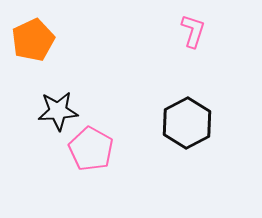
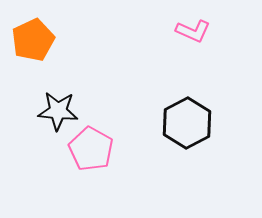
pink L-shape: rotated 96 degrees clockwise
black star: rotated 9 degrees clockwise
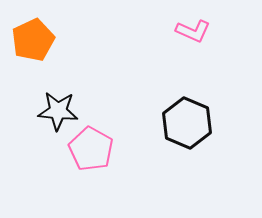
black hexagon: rotated 9 degrees counterclockwise
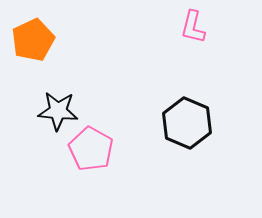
pink L-shape: moved 4 px up; rotated 80 degrees clockwise
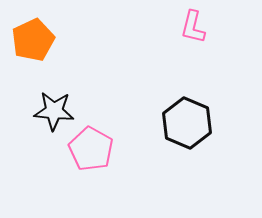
black star: moved 4 px left
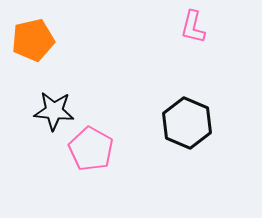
orange pentagon: rotated 12 degrees clockwise
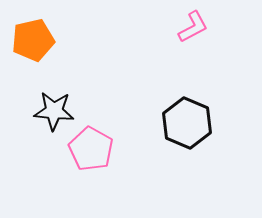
pink L-shape: rotated 132 degrees counterclockwise
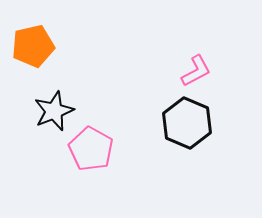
pink L-shape: moved 3 px right, 44 px down
orange pentagon: moved 6 px down
black star: rotated 27 degrees counterclockwise
